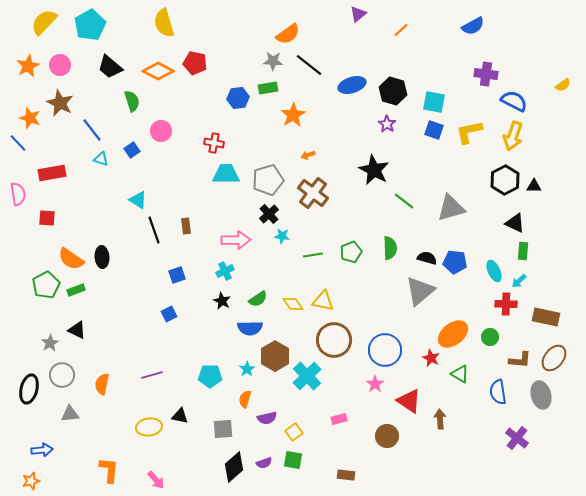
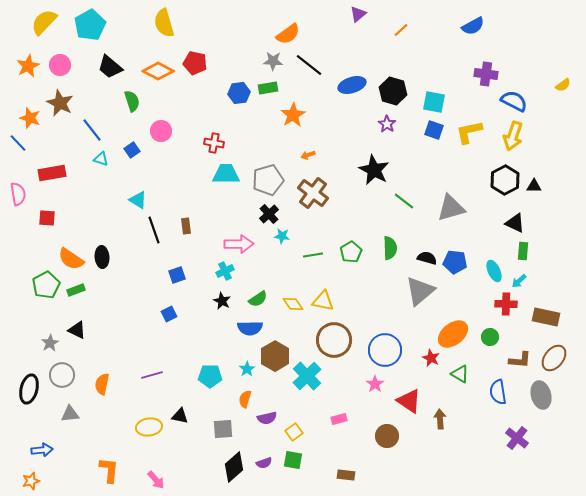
blue hexagon at (238, 98): moved 1 px right, 5 px up
pink arrow at (236, 240): moved 3 px right, 4 px down
green pentagon at (351, 252): rotated 10 degrees counterclockwise
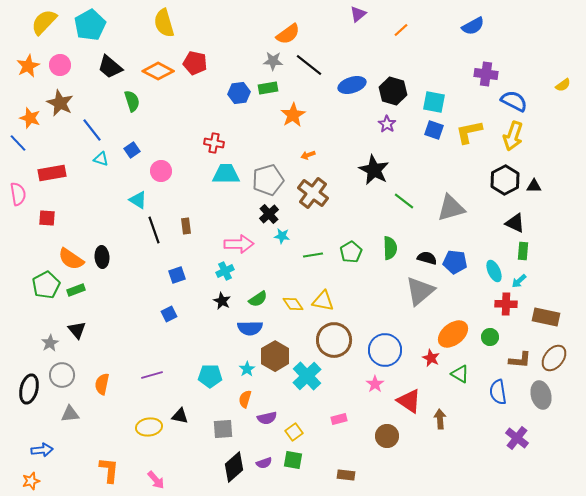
pink circle at (161, 131): moved 40 px down
black triangle at (77, 330): rotated 24 degrees clockwise
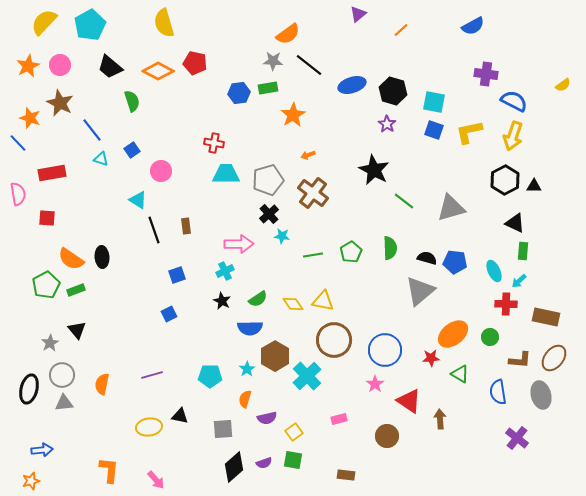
red star at (431, 358): rotated 30 degrees counterclockwise
gray triangle at (70, 414): moved 6 px left, 11 px up
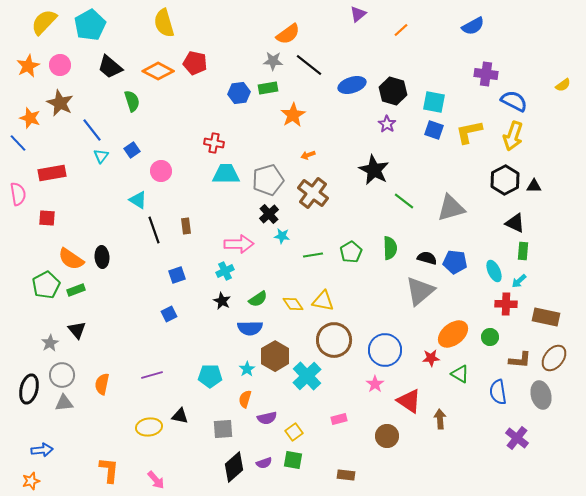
cyan triangle at (101, 159): moved 3 px up; rotated 49 degrees clockwise
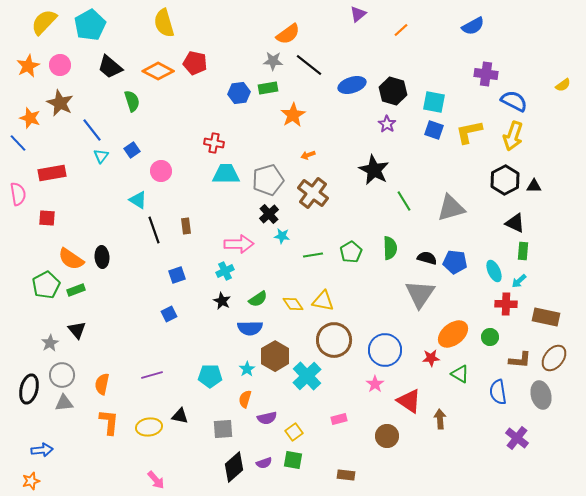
green line at (404, 201): rotated 20 degrees clockwise
gray triangle at (420, 291): moved 3 px down; rotated 16 degrees counterclockwise
orange L-shape at (109, 470): moved 48 px up
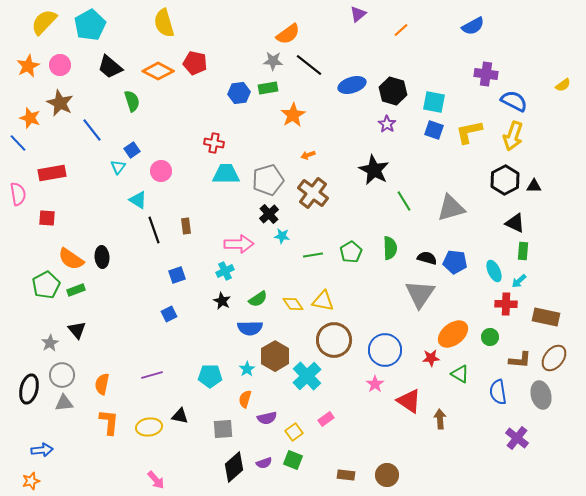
cyan triangle at (101, 156): moved 17 px right, 11 px down
pink rectangle at (339, 419): moved 13 px left; rotated 21 degrees counterclockwise
brown circle at (387, 436): moved 39 px down
green square at (293, 460): rotated 12 degrees clockwise
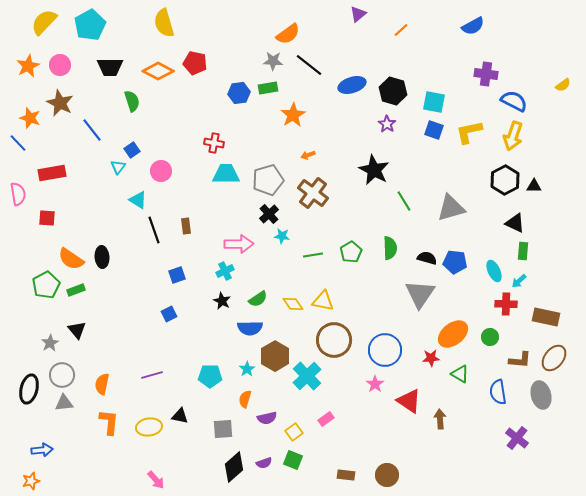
black trapezoid at (110, 67): rotated 40 degrees counterclockwise
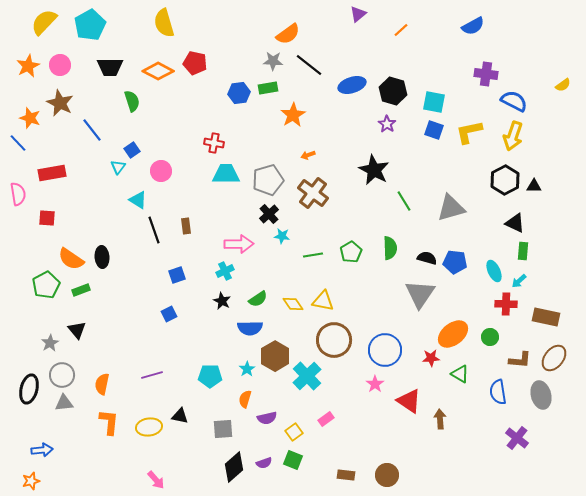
green rectangle at (76, 290): moved 5 px right
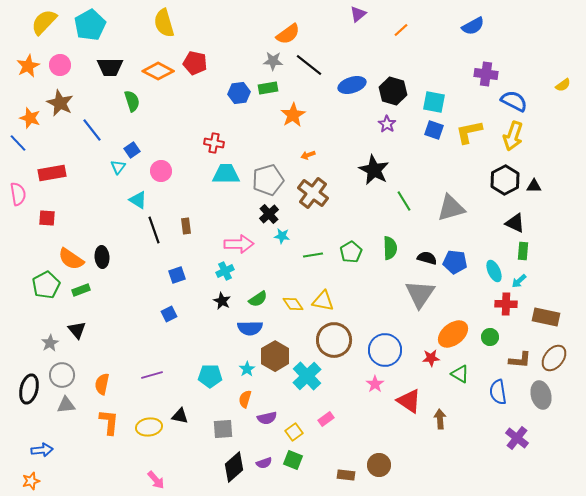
gray triangle at (64, 403): moved 2 px right, 2 px down
brown circle at (387, 475): moved 8 px left, 10 px up
